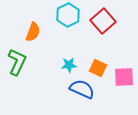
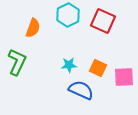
red square: rotated 25 degrees counterclockwise
orange semicircle: moved 4 px up
blue semicircle: moved 1 px left, 1 px down
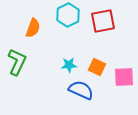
red square: rotated 35 degrees counterclockwise
orange square: moved 1 px left, 1 px up
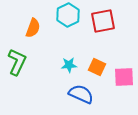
blue semicircle: moved 4 px down
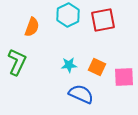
red square: moved 1 px up
orange semicircle: moved 1 px left, 1 px up
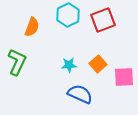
red square: rotated 10 degrees counterclockwise
orange square: moved 1 px right, 3 px up; rotated 24 degrees clockwise
blue semicircle: moved 1 px left
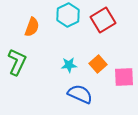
red square: rotated 10 degrees counterclockwise
